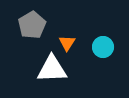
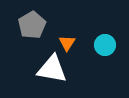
cyan circle: moved 2 px right, 2 px up
white triangle: rotated 12 degrees clockwise
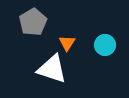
gray pentagon: moved 1 px right, 3 px up
white triangle: rotated 8 degrees clockwise
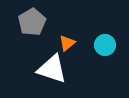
gray pentagon: moved 1 px left
orange triangle: rotated 18 degrees clockwise
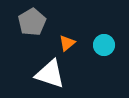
cyan circle: moved 1 px left
white triangle: moved 2 px left, 5 px down
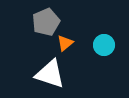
gray pentagon: moved 14 px right; rotated 8 degrees clockwise
orange triangle: moved 2 px left
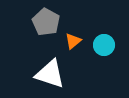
gray pentagon: rotated 20 degrees counterclockwise
orange triangle: moved 8 px right, 2 px up
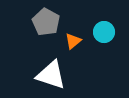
cyan circle: moved 13 px up
white triangle: moved 1 px right, 1 px down
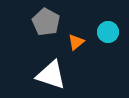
cyan circle: moved 4 px right
orange triangle: moved 3 px right, 1 px down
